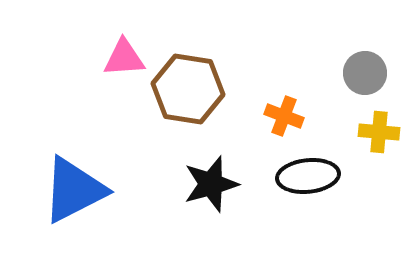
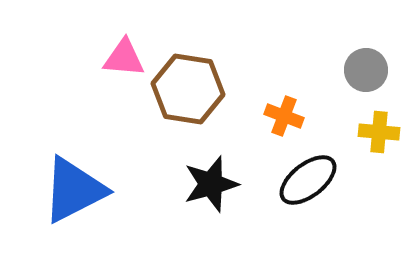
pink triangle: rotated 9 degrees clockwise
gray circle: moved 1 px right, 3 px up
black ellipse: moved 4 px down; rotated 32 degrees counterclockwise
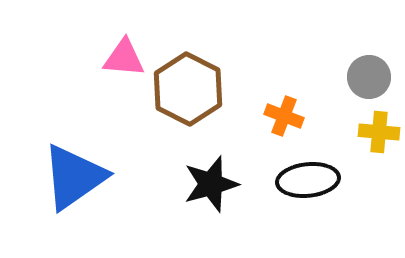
gray circle: moved 3 px right, 7 px down
brown hexagon: rotated 18 degrees clockwise
black ellipse: rotated 32 degrees clockwise
blue triangle: moved 13 px up; rotated 8 degrees counterclockwise
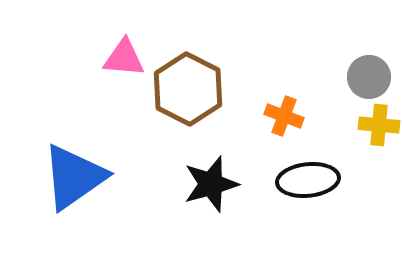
yellow cross: moved 7 px up
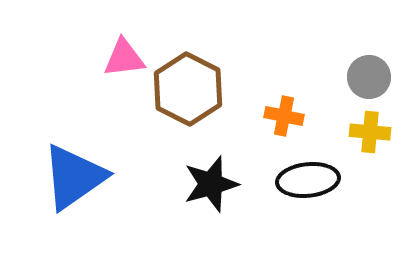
pink triangle: rotated 12 degrees counterclockwise
orange cross: rotated 9 degrees counterclockwise
yellow cross: moved 9 px left, 7 px down
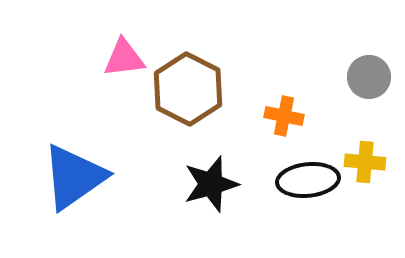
yellow cross: moved 5 px left, 30 px down
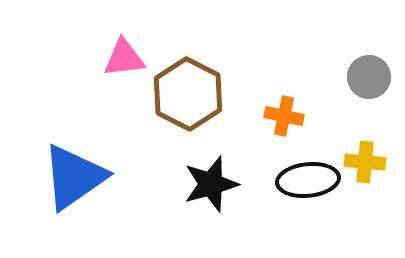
brown hexagon: moved 5 px down
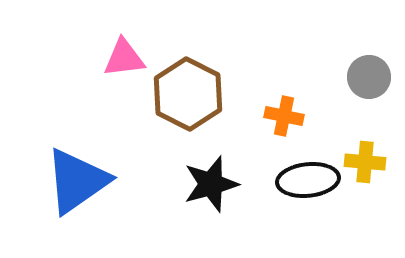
blue triangle: moved 3 px right, 4 px down
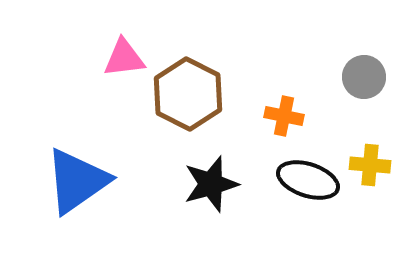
gray circle: moved 5 px left
yellow cross: moved 5 px right, 3 px down
black ellipse: rotated 24 degrees clockwise
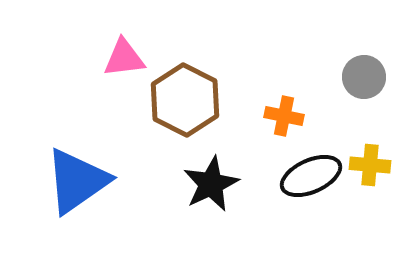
brown hexagon: moved 3 px left, 6 px down
black ellipse: moved 3 px right, 4 px up; rotated 42 degrees counterclockwise
black star: rotated 10 degrees counterclockwise
